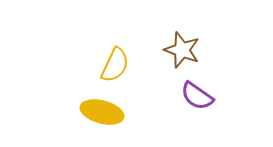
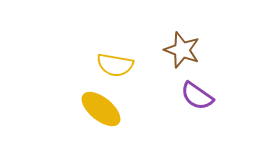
yellow semicircle: rotated 75 degrees clockwise
yellow ellipse: moved 1 px left, 3 px up; rotated 24 degrees clockwise
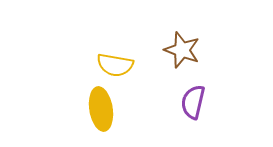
purple semicircle: moved 4 px left, 6 px down; rotated 68 degrees clockwise
yellow ellipse: rotated 42 degrees clockwise
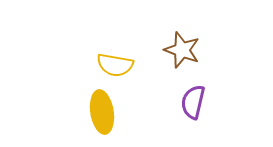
yellow ellipse: moved 1 px right, 3 px down
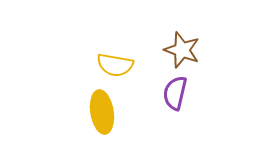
purple semicircle: moved 18 px left, 9 px up
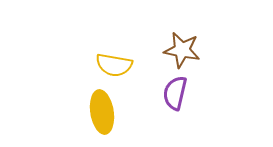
brown star: rotated 9 degrees counterclockwise
yellow semicircle: moved 1 px left
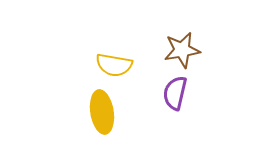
brown star: rotated 21 degrees counterclockwise
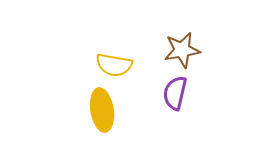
yellow ellipse: moved 2 px up
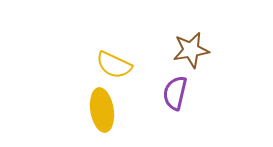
brown star: moved 9 px right
yellow semicircle: rotated 15 degrees clockwise
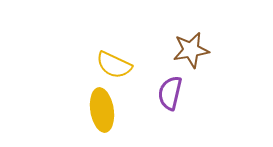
purple semicircle: moved 5 px left
